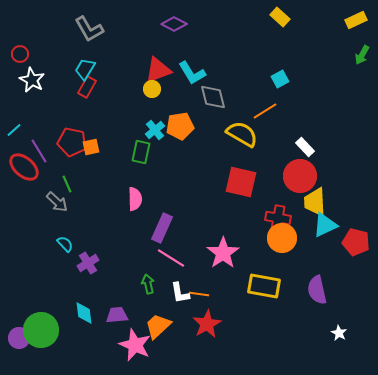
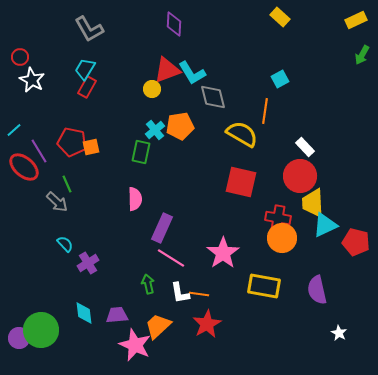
purple diamond at (174, 24): rotated 65 degrees clockwise
red circle at (20, 54): moved 3 px down
red triangle at (158, 70): moved 9 px right
orange line at (265, 111): rotated 50 degrees counterclockwise
yellow trapezoid at (315, 202): moved 2 px left, 1 px down
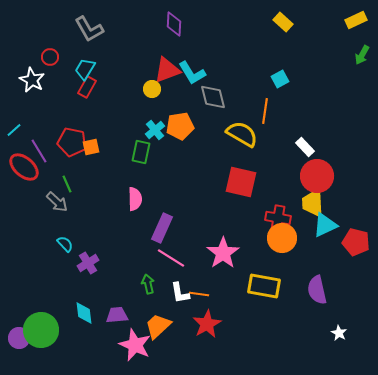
yellow rectangle at (280, 17): moved 3 px right, 5 px down
red circle at (20, 57): moved 30 px right
red circle at (300, 176): moved 17 px right
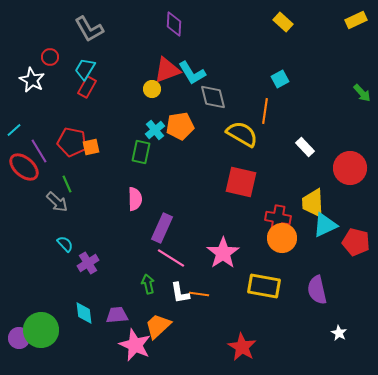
green arrow at (362, 55): moved 38 px down; rotated 72 degrees counterclockwise
red circle at (317, 176): moved 33 px right, 8 px up
red star at (207, 324): moved 35 px right, 23 px down; rotated 12 degrees counterclockwise
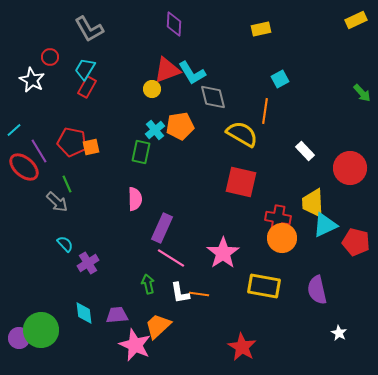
yellow rectangle at (283, 22): moved 22 px left, 7 px down; rotated 54 degrees counterclockwise
white rectangle at (305, 147): moved 4 px down
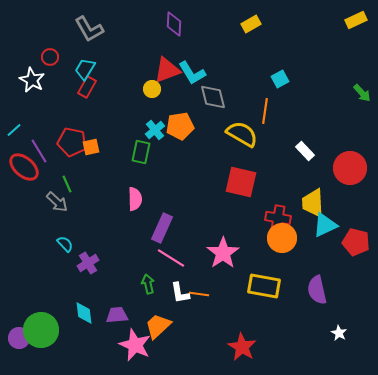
yellow rectangle at (261, 29): moved 10 px left, 5 px up; rotated 18 degrees counterclockwise
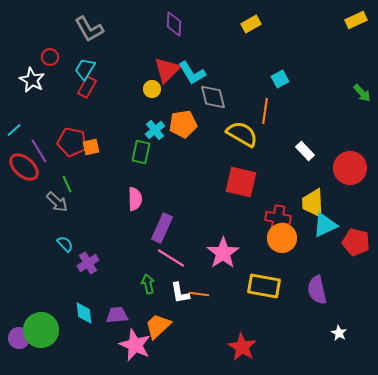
red triangle at (167, 70): rotated 24 degrees counterclockwise
orange pentagon at (180, 126): moved 3 px right, 2 px up
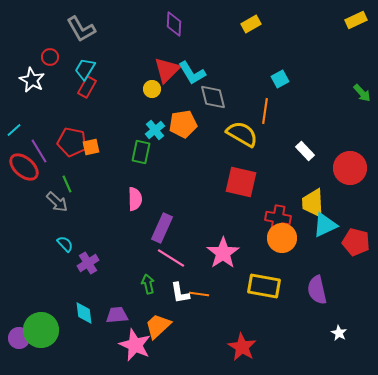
gray L-shape at (89, 29): moved 8 px left
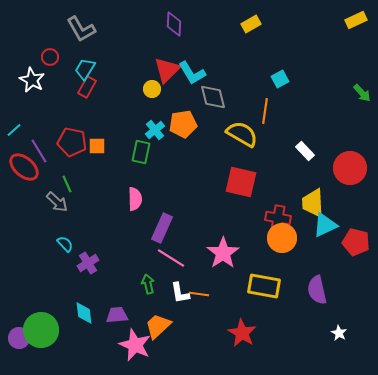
orange square at (91, 147): moved 6 px right, 1 px up; rotated 12 degrees clockwise
red star at (242, 347): moved 14 px up
